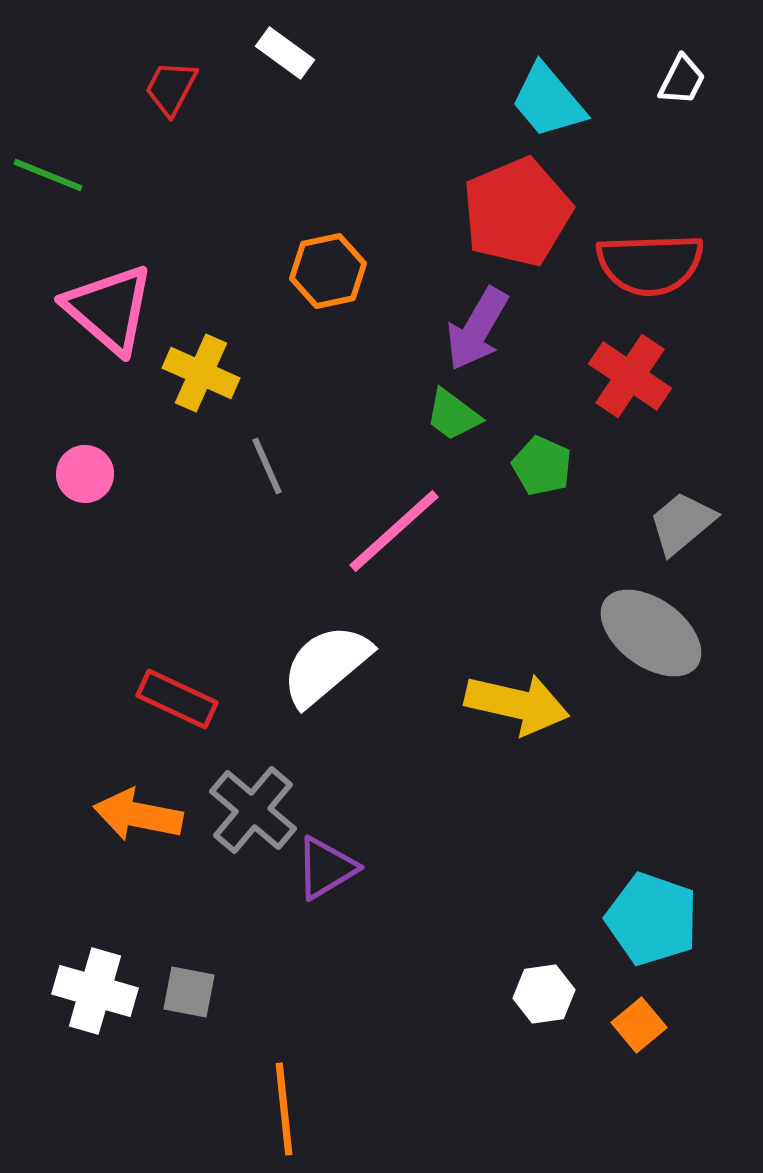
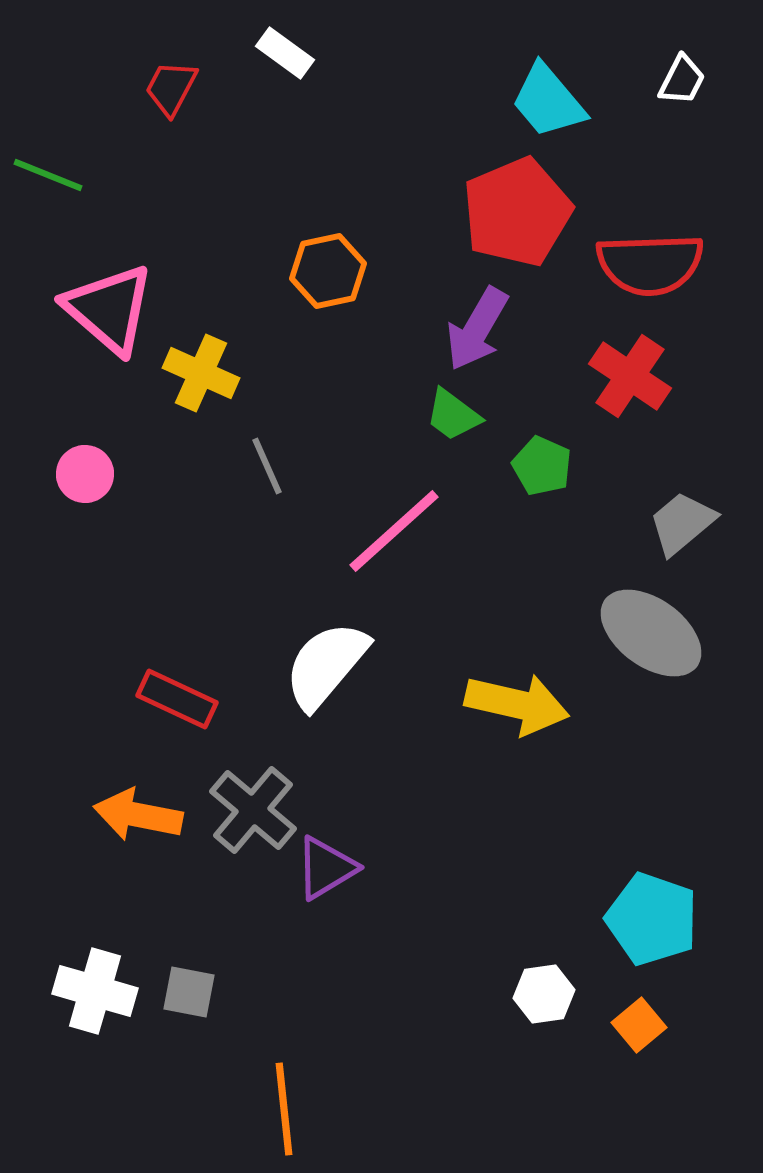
white semicircle: rotated 10 degrees counterclockwise
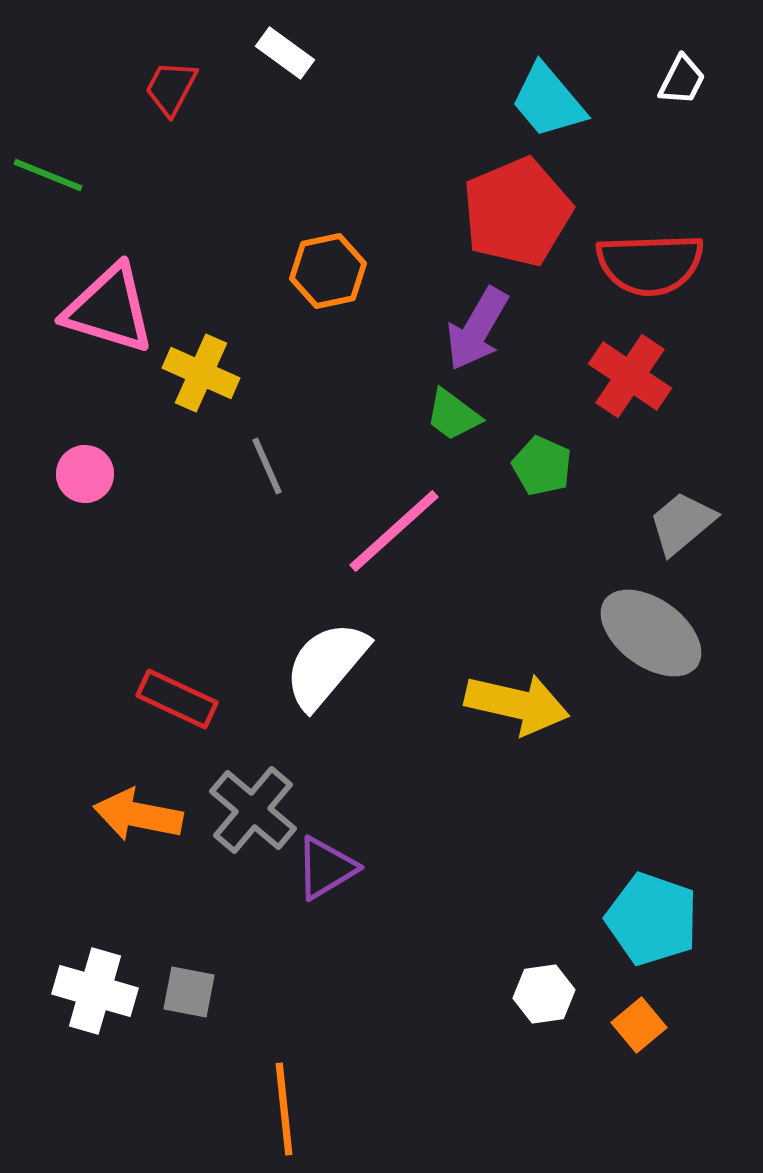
pink triangle: rotated 24 degrees counterclockwise
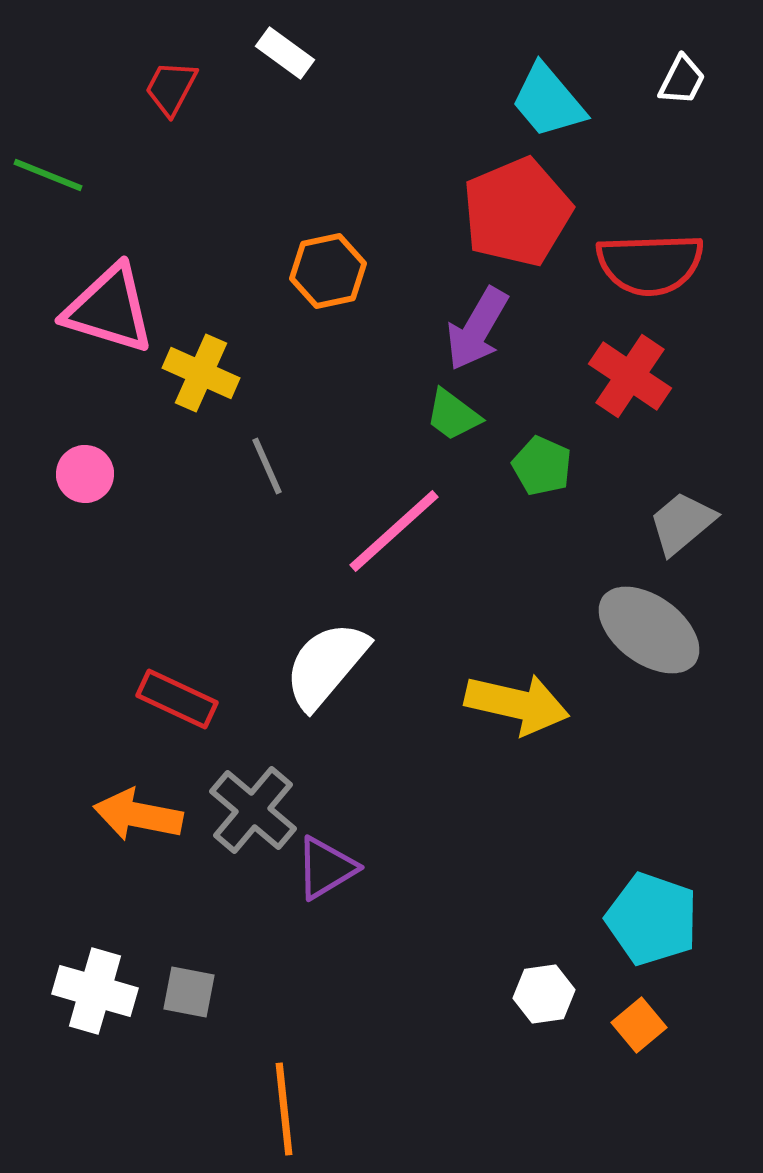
gray ellipse: moved 2 px left, 3 px up
